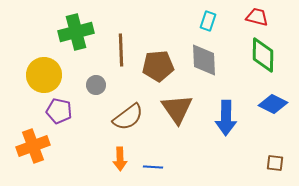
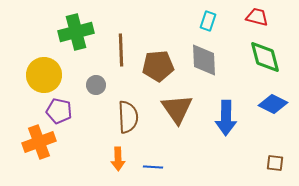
green diamond: moved 2 px right, 2 px down; rotated 15 degrees counterclockwise
brown semicircle: rotated 56 degrees counterclockwise
orange cross: moved 6 px right, 4 px up
orange arrow: moved 2 px left
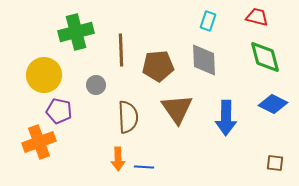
blue line: moved 9 px left
